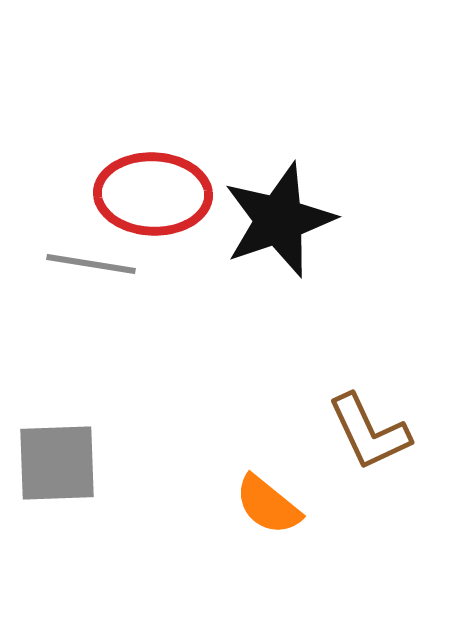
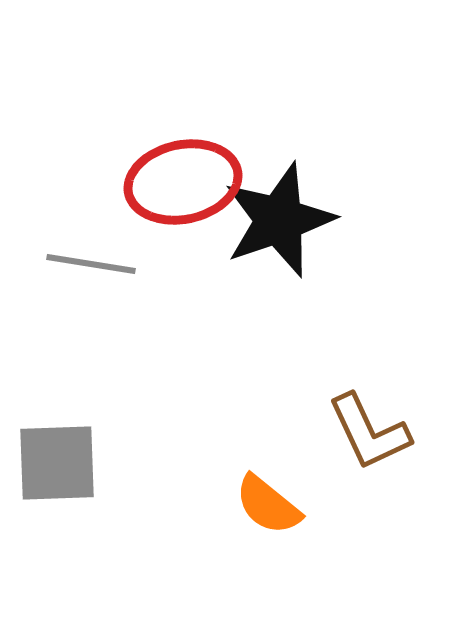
red ellipse: moved 30 px right, 12 px up; rotated 14 degrees counterclockwise
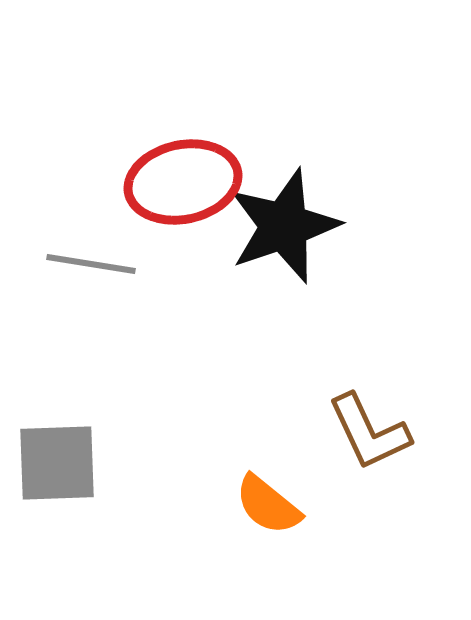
black star: moved 5 px right, 6 px down
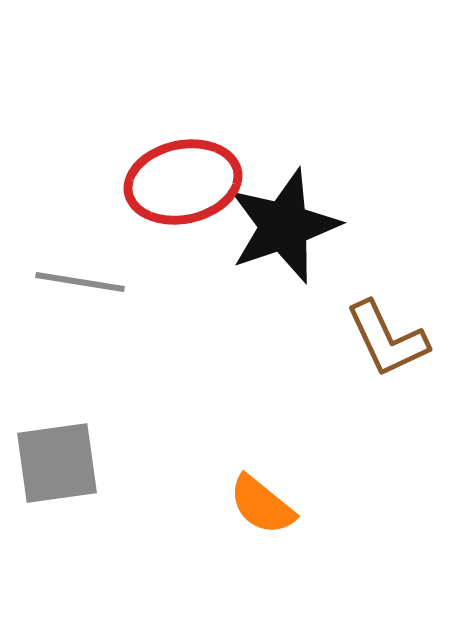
gray line: moved 11 px left, 18 px down
brown L-shape: moved 18 px right, 93 px up
gray square: rotated 6 degrees counterclockwise
orange semicircle: moved 6 px left
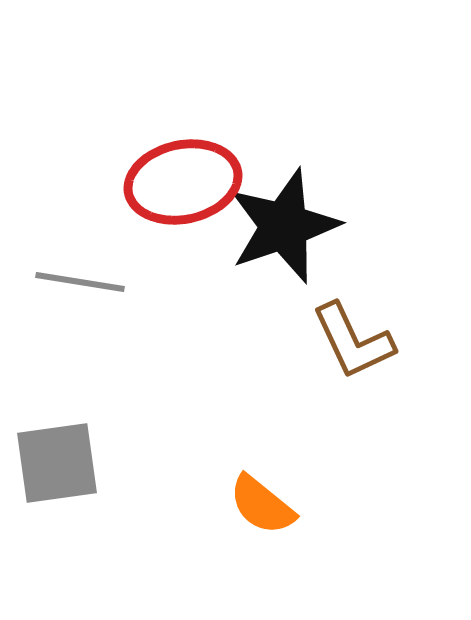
brown L-shape: moved 34 px left, 2 px down
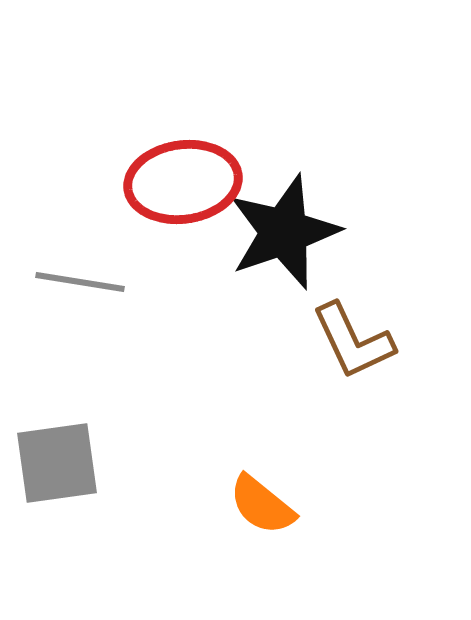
red ellipse: rotated 4 degrees clockwise
black star: moved 6 px down
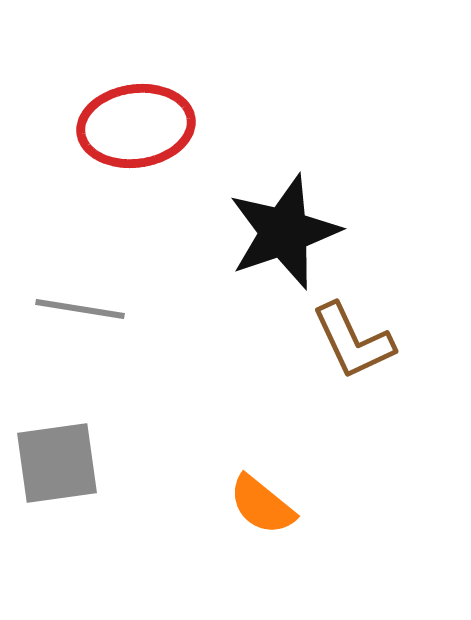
red ellipse: moved 47 px left, 56 px up
gray line: moved 27 px down
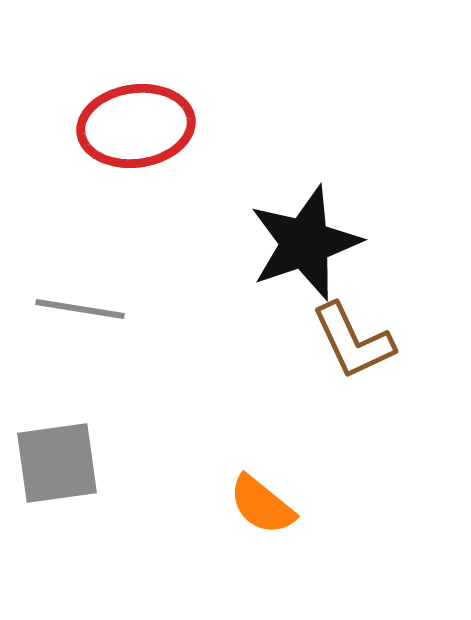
black star: moved 21 px right, 11 px down
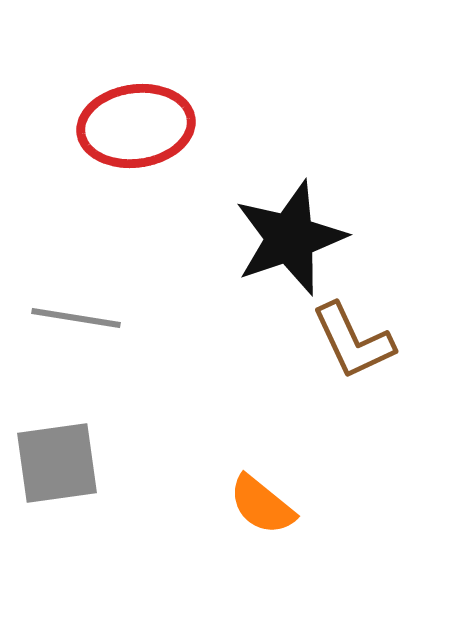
black star: moved 15 px left, 5 px up
gray line: moved 4 px left, 9 px down
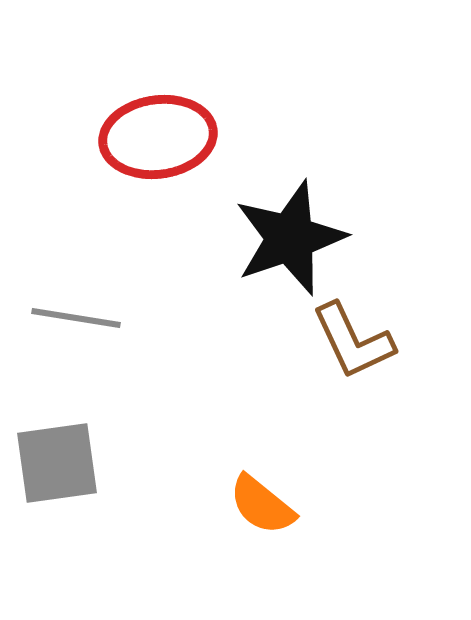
red ellipse: moved 22 px right, 11 px down
